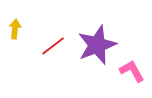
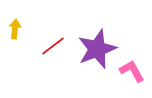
purple star: moved 4 px down
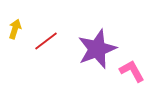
yellow arrow: rotated 12 degrees clockwise
red line: moved 7 px left, 5 px up
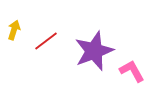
yellow arrow: moved 1 px left, 1 px down
purple star: moved 3 px left, 2 px down
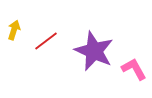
purple star: rotated 27 degrees counterclockwise
pink L-shape: moved 2 px right, 2 px up
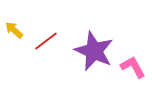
yellow arrow: rotated 66 degrees counterclockwise
pink L-shape: moved 1 px left, 2 px up
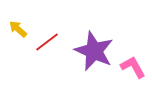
yellow arrow: moved 4 px right, 1 px up
red line: moved 1 px right, 1 px down
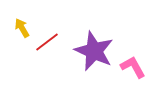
yellow arrow: moved 4 px right, 1 px up; rotated 18 degrees clockwise
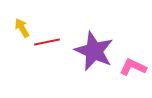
red line: rotated 25 degrees clockwise
pink L-shape: rotated 36 degrees counterclockwise
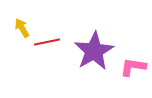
purple star: rotated 18 degrees clockwise
pink L-shape: rotated 16 degrees counterclockwise
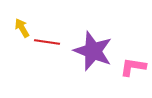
red line: rotated 20 degrees clockwise
purple star: moved 1 px left; rotated 21 degrees counterclockwise
